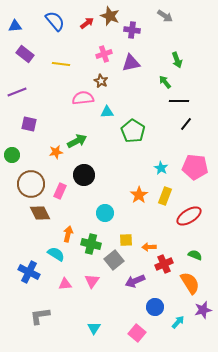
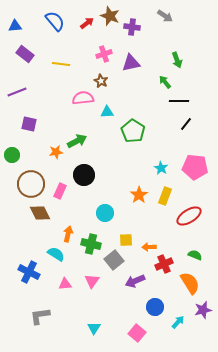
purple cross at (132, 30): moved 3 px up
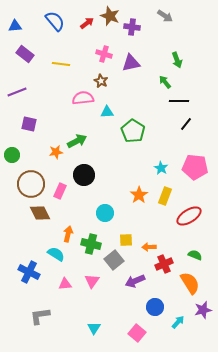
pink cross at (104, 54): rotated 35 degrees clockwise
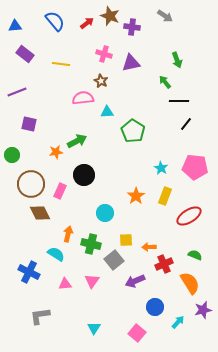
orange star at (139, 195): moved 3 px left, 1 px down
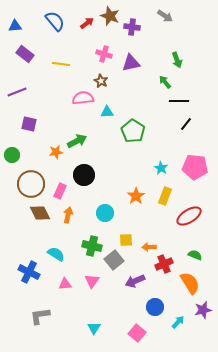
orange arrow at (68, 234): moved 19 px up
green cross at (91, 244): moved 1 px right, 2 px down
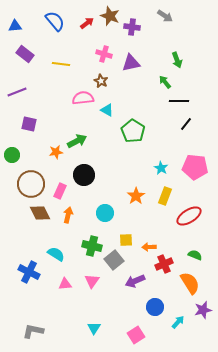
cyan triangle at (107, 112): moved 2 px up; rotated 32 degrees clockwise
gray L-shape at (40, 316): moved 7 px left, 15 px down; rotated 20 degrees clockwise
pink square at (137, 333): moved 1 px left, 2 px down; rotated 18 degrees clockwise
